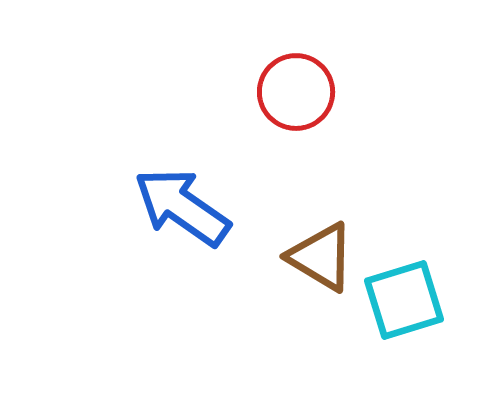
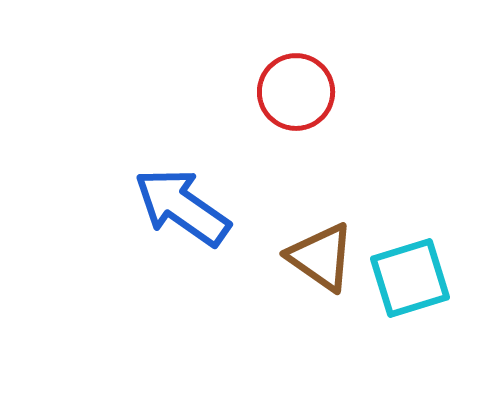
brown triangle: rotated 4 degrees clockwise
cyan square: moved 6 px right, 22 px up
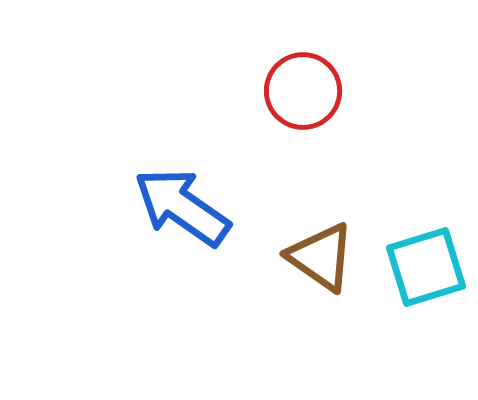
red circle: moved 7 px right, 1 px up
cyan square: moved 16 px right, 11 px up
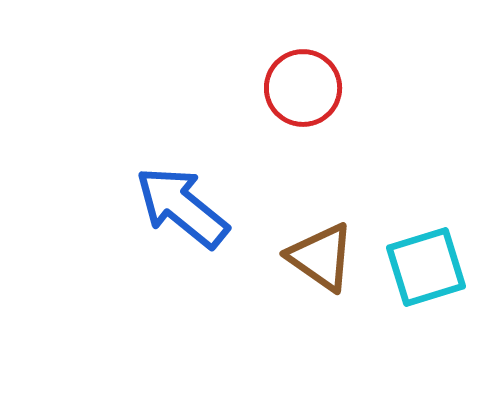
red circle: moved 3 px up
blue arrow: rotated 4 degrees clockwise
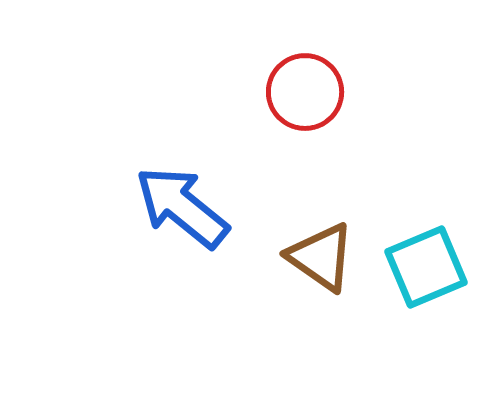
red circle: moved 2 px right, 4 px down
cyan square: rotated 6 degrees counterclockwise
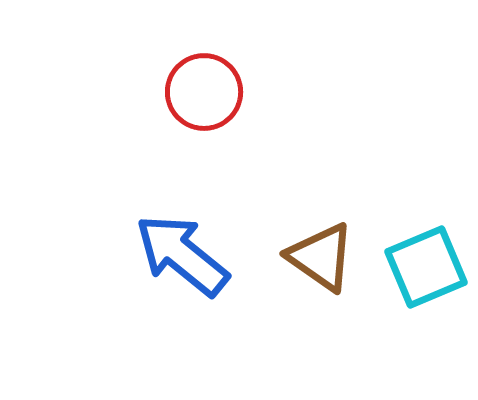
red circle: moved 101 px left
blue arrow: moved 48 px down
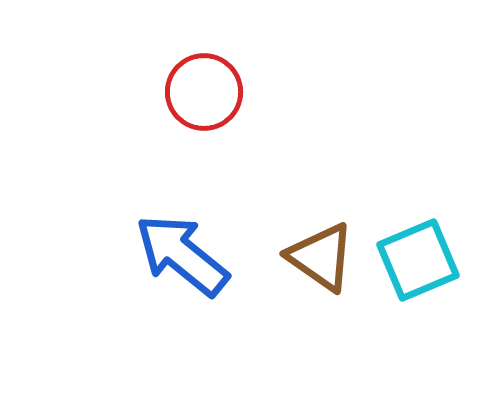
cyan square: moved 8 px left, 7 px up
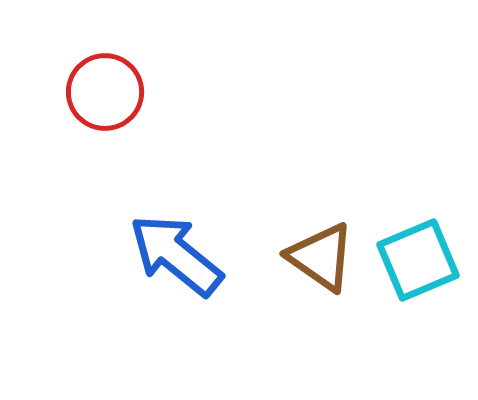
red circle: moved 99 px left
blue arrow: moved 6 px left
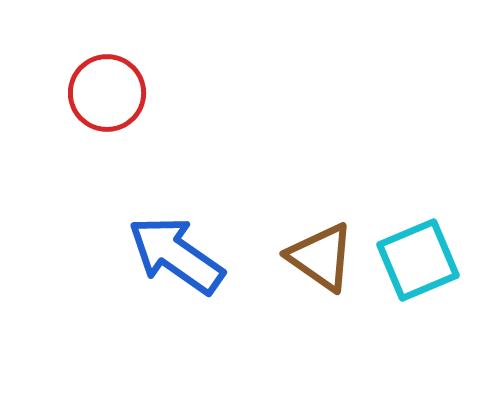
red circle: moved 2 px right, 1 px down
blue arrow: rotated 4 degrees counterclockwise
